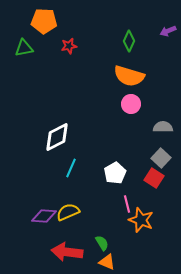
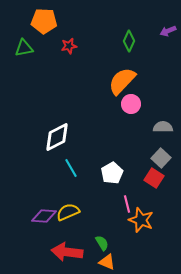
orange semicircle: moved 7 px left, 5 px down; rotated 116 degrees clockwise
cyan line: rotated 54 degrees counterclockwise
white pentagon: moved 3 px left
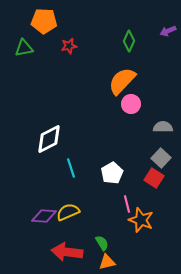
white diamond: moved 8 px left, 2 px down
cyan line: rotated 12 degrees clockwise
orange triangle: rotated 36 degrees counterclockwise
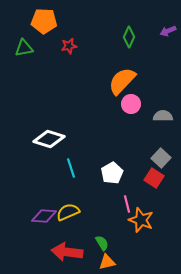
green diamond: moved 4 px up
gray semicircle: moved 11 px up
white diamond: rotated 44 degrees clockwise
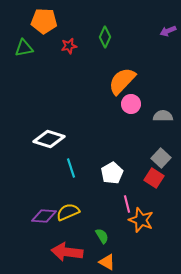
green diamond: moved 24 px left
green semicircle: moved 7 px up
orange triangle: rotated 42 degrees clockwise
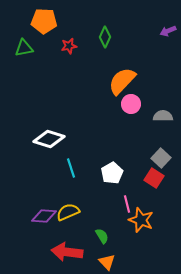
orange triangle: rotated 18 degrees clockwise
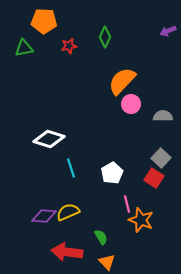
green semicircle: moved 1 px left, 1 px down
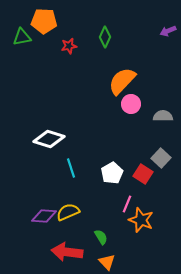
green triangle: moved 2 px left, 11 px up
red square: moved 11 px left, 4 px up
pink line: rotated 36 degrees clockwise
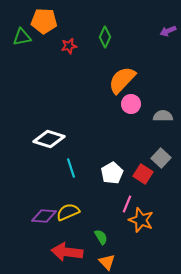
orange semicircle: moved 1 px up
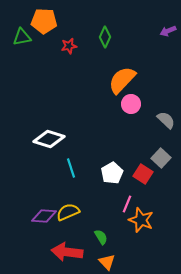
gray semicircle: moved 3 px right, 4 px down; rotated 42 degrees clockwise
